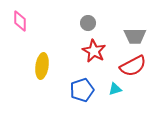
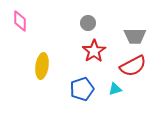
red star: rotated 10 degrees clockwise
blue pentagon: moved 1 px up
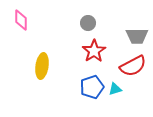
pink diamond: moved 1 px right, 1 px up
gray trapezoid: moved 2 px right
blue pentagon: moved 10 px right, 2 px up
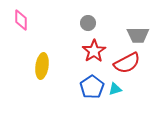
gray trapezoid: moved 1 px right, 1 px up
red semicircle: moved 6 px left, 3 px up
blue pentagon: rotated 15 degrees counterclockwise
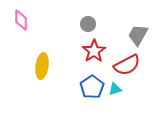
gray circle: moved 1 px down
gray trapezoid: rotated 120 degrees clockwise
red semicircle: moved 2 px down
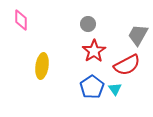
cyan triangle: rotated 48 degrees counterclockwise
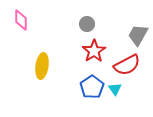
gray circle: moved 1 px left
